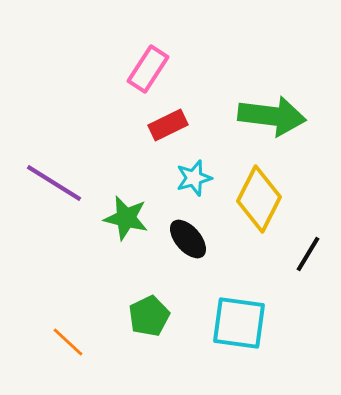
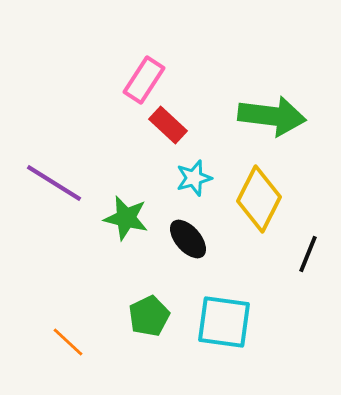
pink rectangle: moved 4 px left, 11 px down
red rectangle: rotated 69 degrees clockwise
black line: rotated 9 degrees counterclockwise
cyan square: moved 15 px left, 1 px up
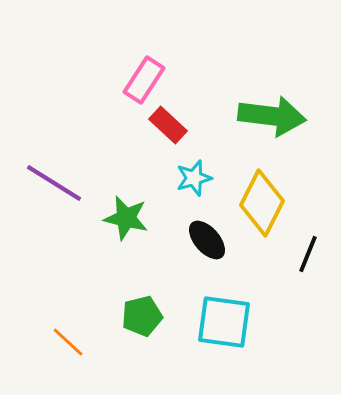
yellow diamond: moved 3 px right, 4 px down
black ellipse: moved 19 px right, 1 px down
green pentagon: moved 7 px left; rotated 12 degrees clockwise
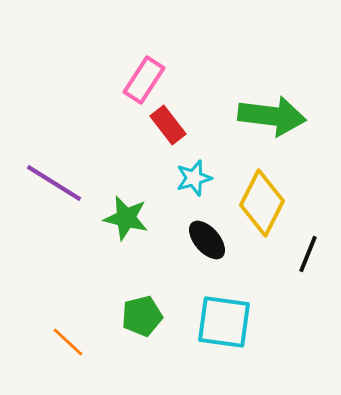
red rectangle: rotated 9 degrees clockwise
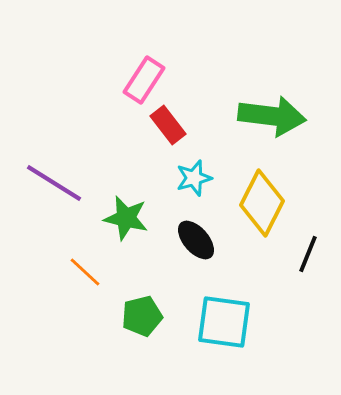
black ellipse: moved 11 px left
orange line: moved 17 px right, 70 px up
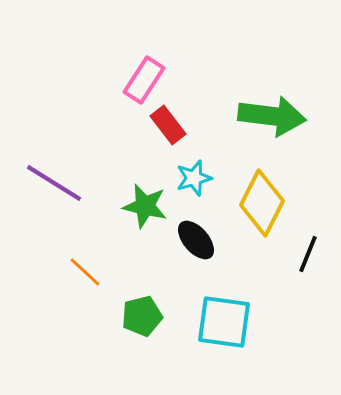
green star: moved 19 px right, 12 px up
